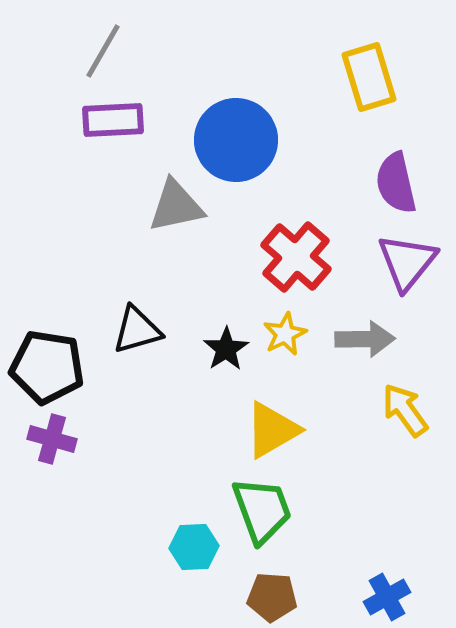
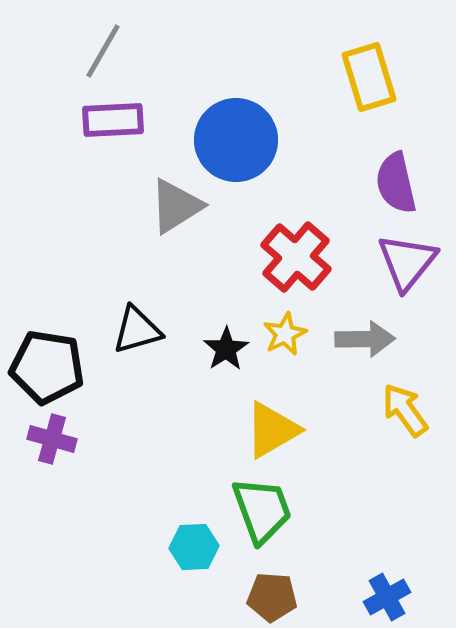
gray triangle: rotated 20 degrees counterclockwise
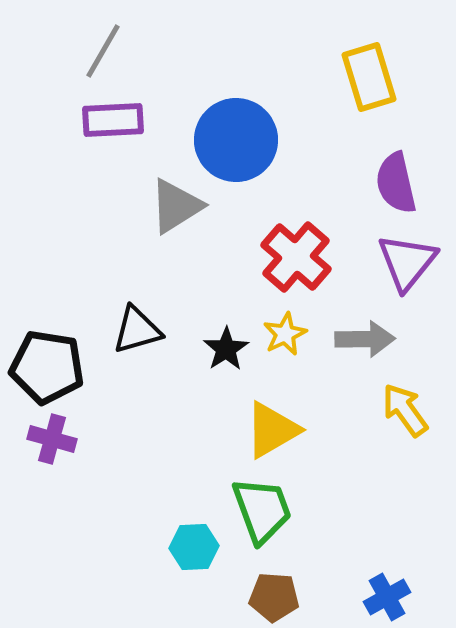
brown pentagon: moved 2 px right
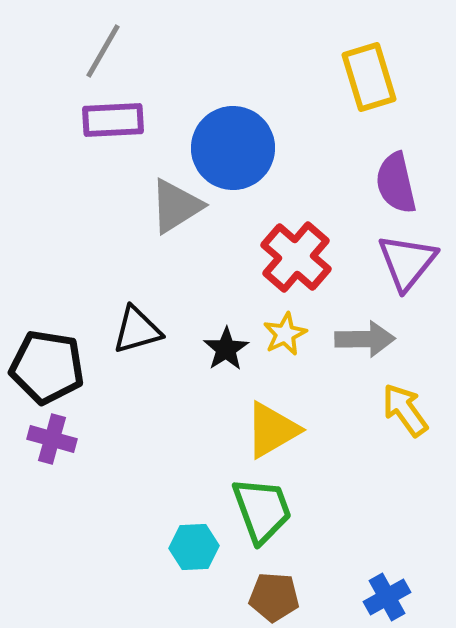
blue circle: moved 3 px left, 8 px down
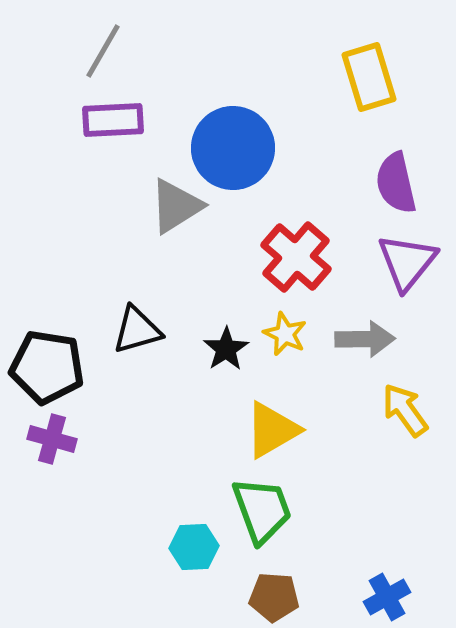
yellow star: rotated 21 degrees counterclockwise
